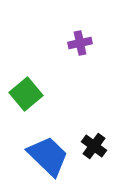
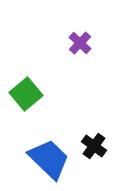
purple cross: rotated 35 degrees counterclockwise
blue trapezoid: moved 1 px right, 3 px down
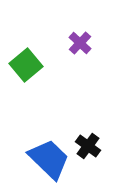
green square: moved 29 px up
black cross: moved 6 px left
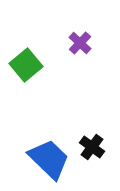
black cross: moved 4 px right, 1 px down
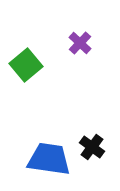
blue trapezoid: rotated 36 degrees counterclockwise
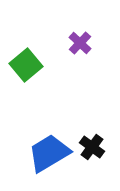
blue trapezoid: moved 6 px up; rotated 39 degrees counterclockwise
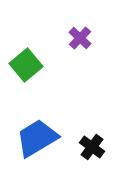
purple cross: moved 5 px up
blue trapezoid: moved 12 px left, 15 px up
